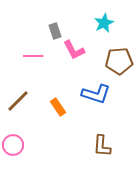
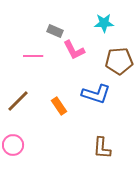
cyan star: rotated 24 degrees clockwise
gray rectangle: rotated 49 degrees counterclockwise
orange rectangle: moved 1 px right, 1 px up
brown L-shape: moved 2 px down
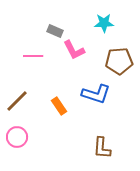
brown line: moved 1 px left
pink circle: moved 4 px right, 8 px up
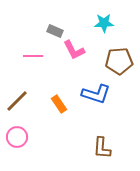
orange rectangle: moved 2 px up
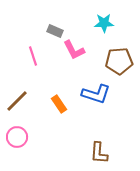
pink line: rotated 72 degrees clockwise
brown L-shape: moved 3 px left, 5 px down
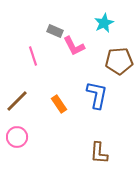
cyan star: rotated 24 degrees counterclockwise
pink L-shape: moved 4 px up
blue L-shape: moved 1 px right, 1 px down; rotated 96 degrees counterclockwise
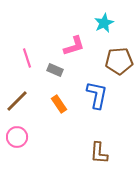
gray rectangle: moved 39 px down
pink L-shape: rotated 80 degrees counterclockwise
pink line: moved 6 px left, 2 px down
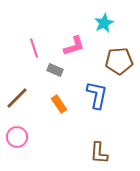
pink line: moved 7 px right, 10 px up
brown line: moved 3 px up
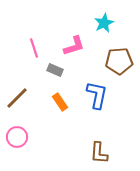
orange rectangle: moved 1 px right, 2 px up
